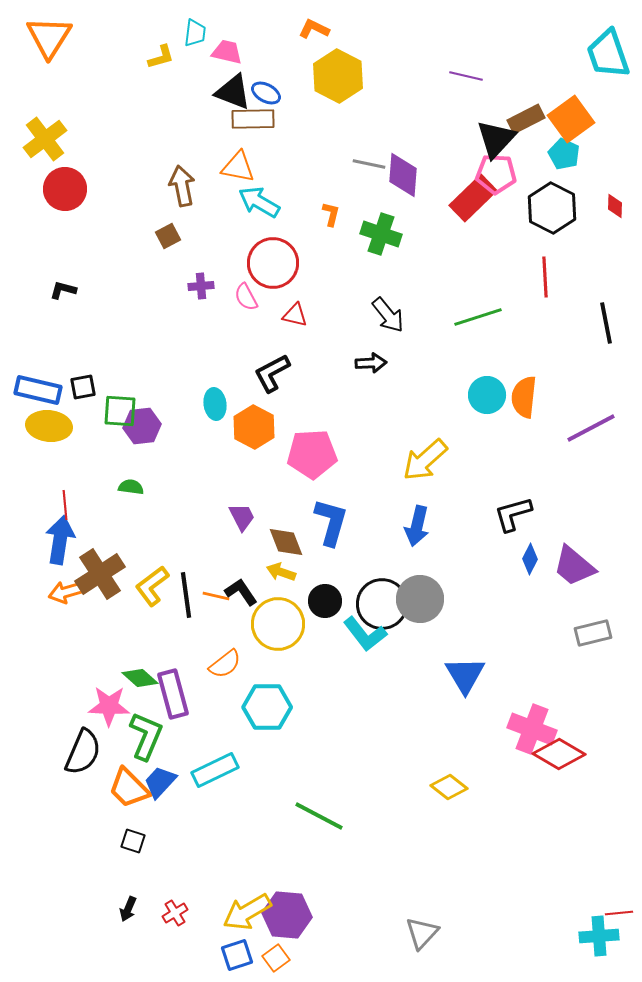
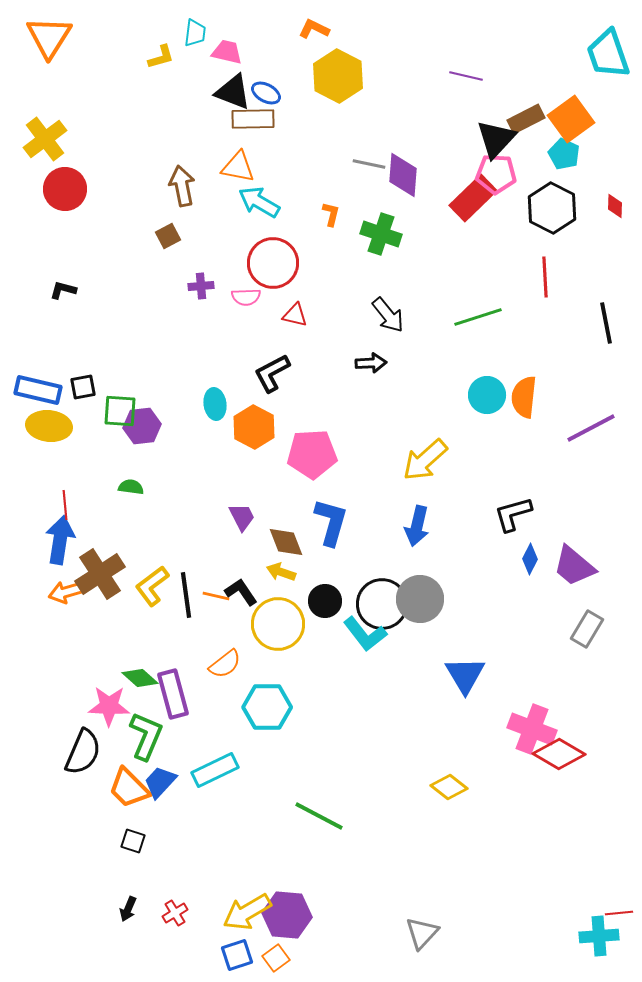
pink semicircle at (246, 297): rotated 64 degrees counterclockwise
gray rectangle at (593, 633): moved 6 px left, 4 px up; rotated 45 degrees counterclockwise
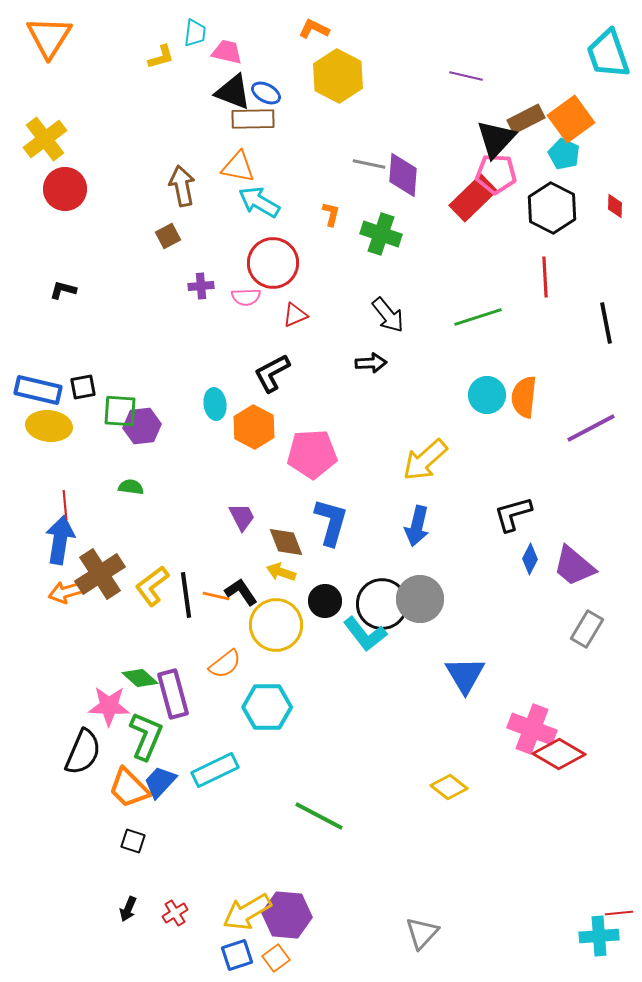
red triangle at (295, 315): rotated 36 degrees counterclockwise
yellow circle at (278, 624): moved 2 px left, 1 px down
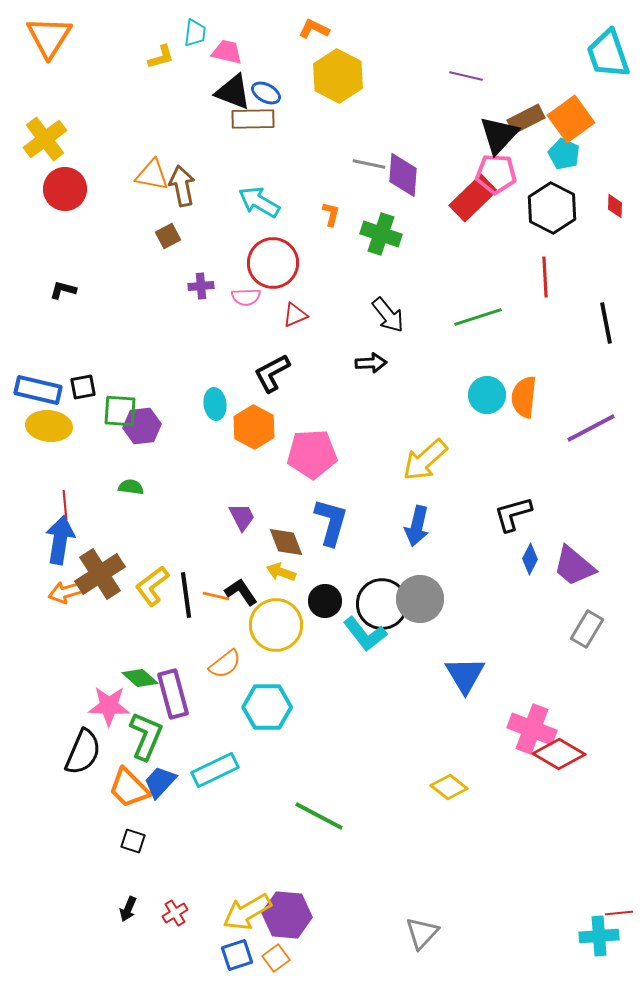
black triangle at (496, 139): moved 3 px right, 4 px up
orange triangle at (238, 167): moved 86 px left, 8 px down
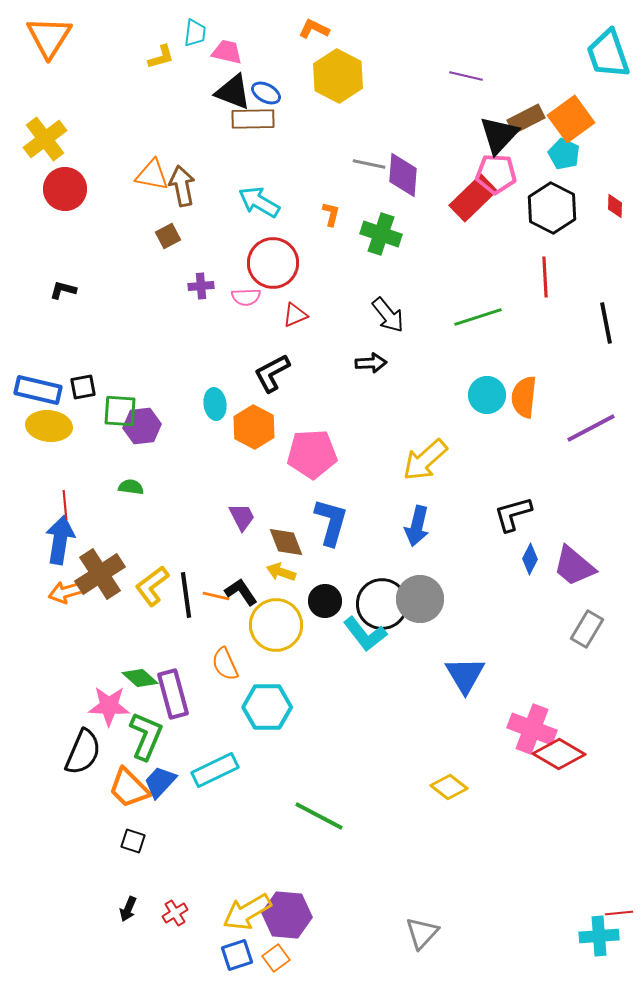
orange semicircle at (225, 664): rotated 104 degrees clockwise
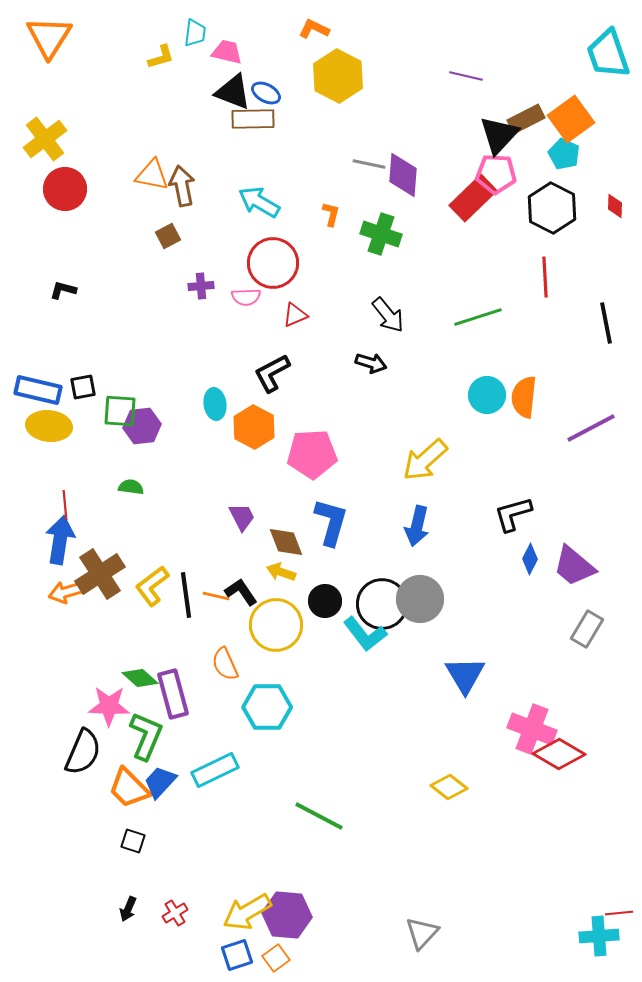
black arrow at (371, 363): rotated 20 degrees clockwise
